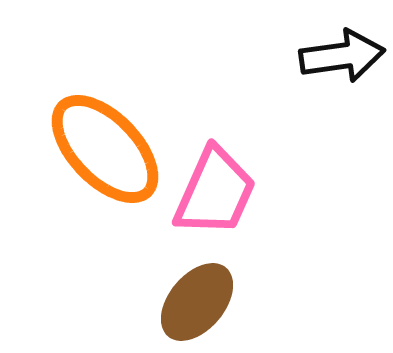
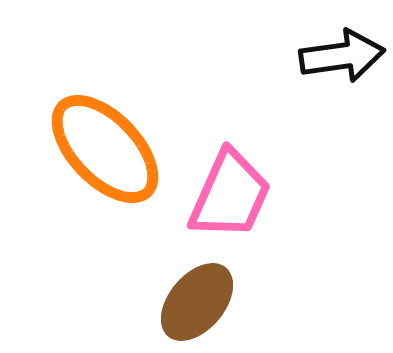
pink trapezoid: moved 15 px right, 3 px down
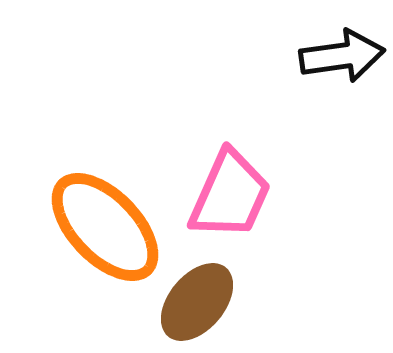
orange ellipse: moved 78 px down
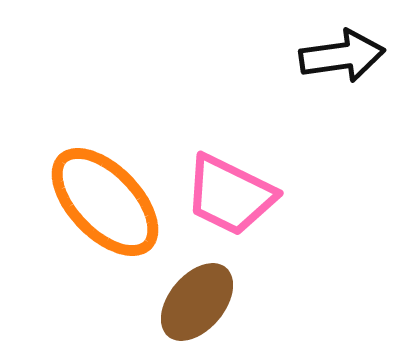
pink trapezoid: rotated 92 degrees clockwise
orange ellipse: moved 25 px up
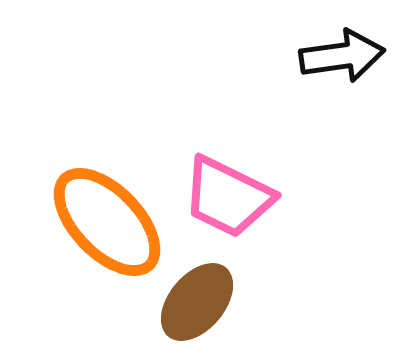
pink trapezoid: moved 2 px left, 2 px down
orange ellipse: moved 2 px right, 20 px down
